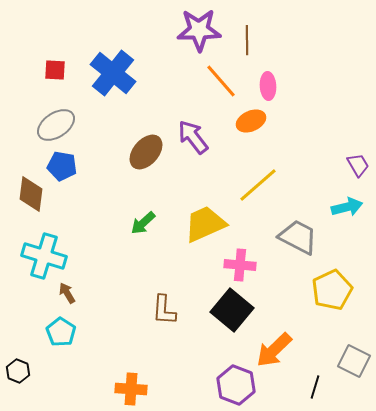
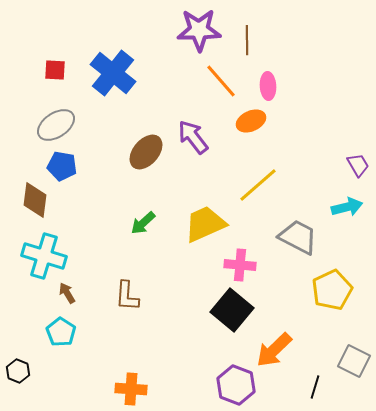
brown diamond: moved 4 px right, 6 px down
brown L-shape: moved 37 px left, 14 px up
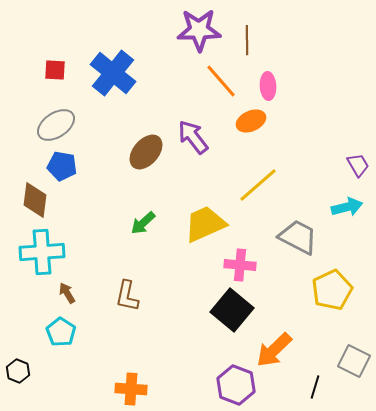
cyan cross: moved 2 px left, 4 px up; rotated 21 degrees counterclockwise
brown L-shape: rotated 8 degrees clockwise
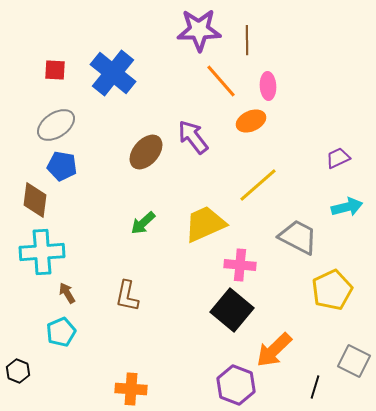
purple trapezoid: moved 20 px left, 7 px up; rotated 85 degrees counterclockwise
cyan pentagon: rotated 16 degrees clockwise
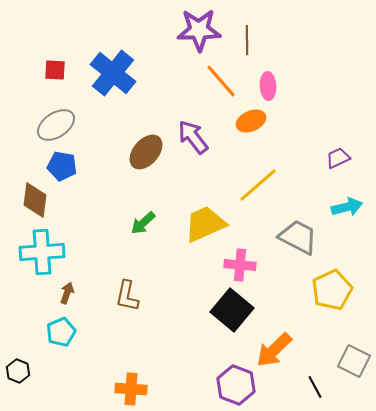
brown arrow: rotated 50 degrees clockwise
black line: rotated 45 degrees counterclockwise
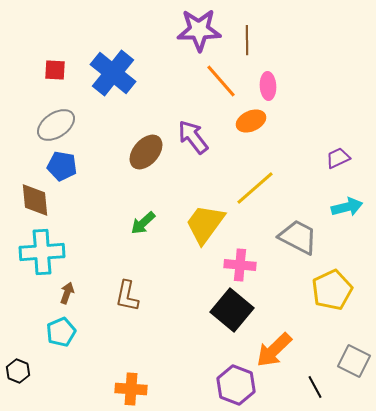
yellow line: moved 3 px left, 3 px down
brown diamond: rotated 12 degrees counterclockwise
yellow trapezoid: rotated 30 degrees counterclockwise
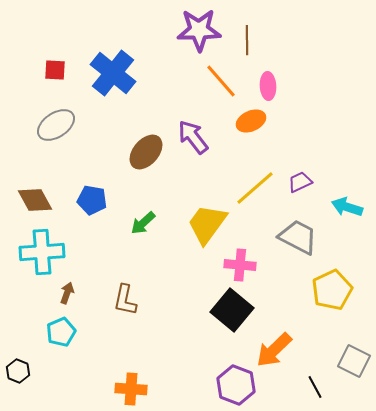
purple trapezoid: moved 38 px left, 24 px down
blue pentagon: moved 30 px right, 34 px down
brown diamond: rotated 24 degrees counterclockwise
cyan arrow: rotated 148 degrees counterclockwise
yellow trapezoid: moved 2 px right
brown L-shape: moved 2 px left, 4 px down
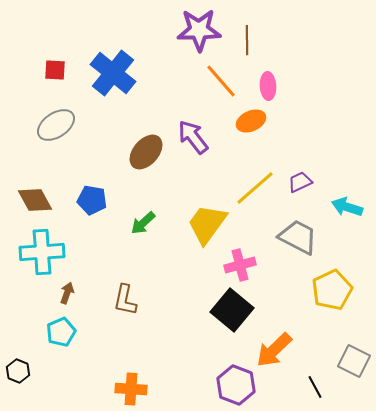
pink cross: rotated 20 degrees counterclockwise
